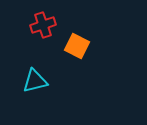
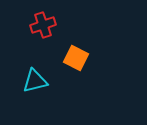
orange square: moved 1 px left, 12 px down
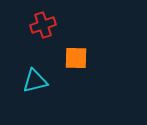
orange square: rotated 25 degrees counterclockwise
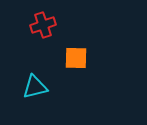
cyan triangle: moved 6 px down
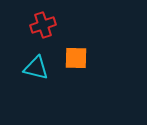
cyan triangle: moved 1 px right, 19 px up; rotated 28 degrees clockwise
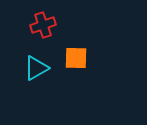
cyan triangle: rotated 44 degrees counterclockwise
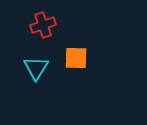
cyan triangle: rotated 28 degrees counterclockwise
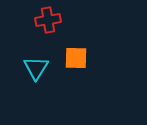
red cross: moved 5 px right, 5 px up; rotated 10 degrees clockwise
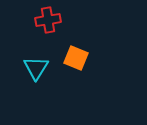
orange square: rotated 20 degrees clockwise
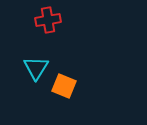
orange square: moved 12 px left, 28 px down
